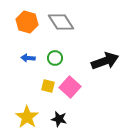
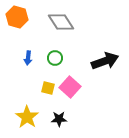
orange hexagon: moved 10 px left, 5 px up
blue arrow: rotated 88 degrees counterclockwise
yellow square: moved 2 px down
black star: rotated 14 degrees counterclockwise
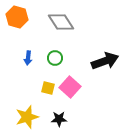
yellow star: rotated 20 degrees clockwise
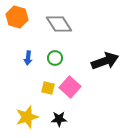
gray diamond: moved 2 px left, 2 px down
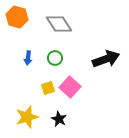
black arrow: moved 1 px right, 2 px up
yellow square: rotated 32 degrees counterclockwise
black star: rotated 28 degrees clockwise
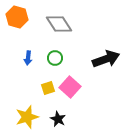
black star: moved 1 px left
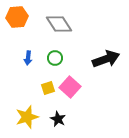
orange hexagon: rotated 20 degrees counterclockwise
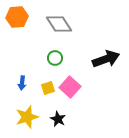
blue arrow: moved 6 px left, 25 px down
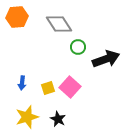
green circle: moved 23 px right, 11 px up
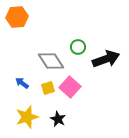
gray diamond: moved 8 px left, 37 px down
blue arrow: rotated 120 degrees clockwise
